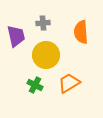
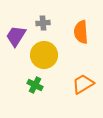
purple trapezoid: rotated 135 degrees counterclockwise
yellow circle: moved 2 px left
orange trapezoid: moved 14 px right, 1 px down
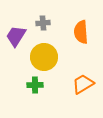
yellow circle: moved 2 px down
green cross: rotated 28 degrees counterclockwise
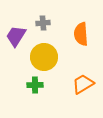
orange semicircle: moved 2 px down
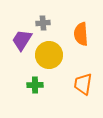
purple trapezoid: moved 6 px right, 4 px down
yellow circle: moved 5 px right, 2 px up
orange trapezoid: rotated 50 degrees counterclockwise
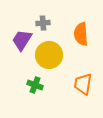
green cross: rotated 21 degrees clockwise
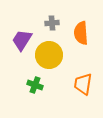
gray cross: moved 9 px right
orange semicircle: moved 1 px up
